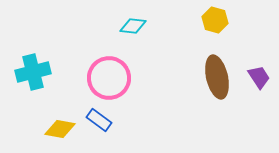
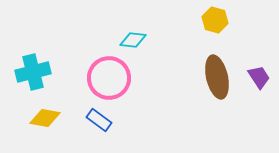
cyan diamond: moved 14 px down
yellow diamond: moved 15 px left, 11 px up
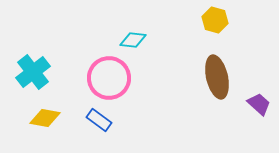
cyan cross: rotated 24 degrees counterclockwise
purple trapezoid: moved 27 px down; rotated 15 degrees counterclockwise
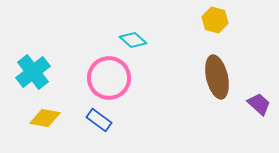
cyan diamond: rotated 36 degrees clockwise
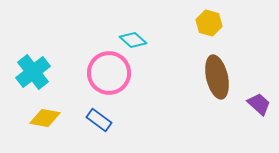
yellow hexagon: moved 6 px left, 3 px down
pink circle: moved 5 px up
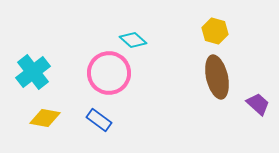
yellow hexagon: moved 6 px right, 8 px down
purple trapezoid: moved 1 px left
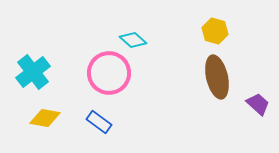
blue rectangle: moved 2 px down
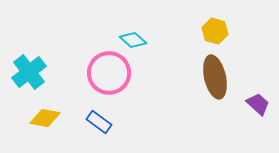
cyan cross: moved 4 px left
brown ellipse: moved 2 px left
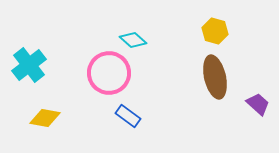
cyan cross: moved 7 px up
blue rectangle: moved 29 px right, 6 px up
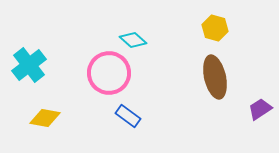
yellow hexagon: moved 3 px up
purple trapezoid: moved 2 px right, 5 px down; rotated 75 degrees counterclockwise
